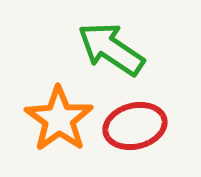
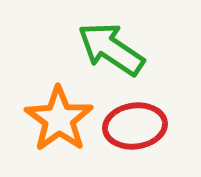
red ellipse: rotated 6 degrees clockwise
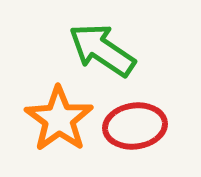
green arrow: moved 9 px left, 1 px down
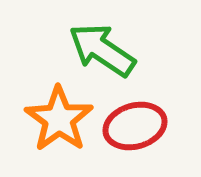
red ellipse: rotated 8 degrees counterclockwise
